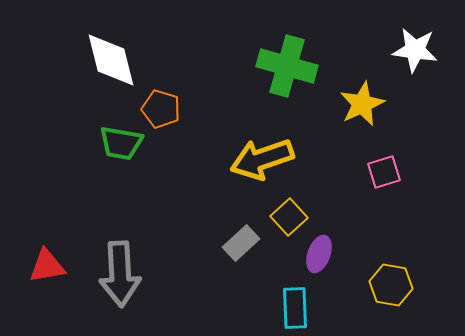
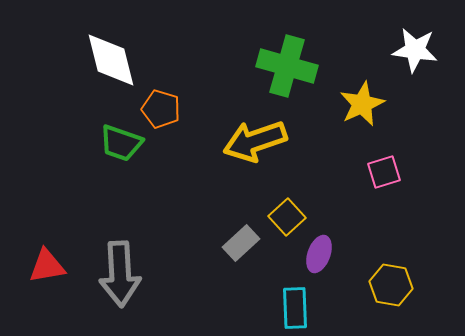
green trapezoid: rotated 9 degrees clockwise
yellow arrow: moved 7 px left, 18 px up
yellow square: moved 2 px left
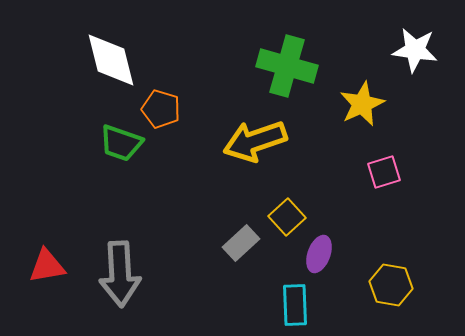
cyan rectangle: moved 3 px up
